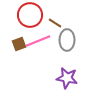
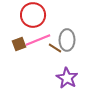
red circle: moved 3 px right
brown line: moved 25 px down
pink line: moved 1 px up
purple star: rotated 20 degrees clockwise
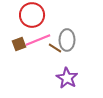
red circle: moved 1 px left
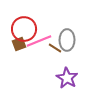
red circle: moved 8 px left, 14 px down
pink line: moved 1 px right, 1 px down
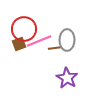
brown line: rotated 40 degrees counterclockwise
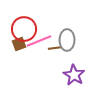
purple star: moved 7 px right, 3 px up
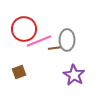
brown square: moved 28 px down
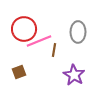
gray ellipse: moved 11 px right, 8 px up
brown line: moved 1 px left, 2 px down; rotated 72 degrees counterclockwise
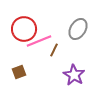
gray ellipse: moved 3 px up; rotated 30 degrees clockwise
brown line: rotated 16 degrees clockwise
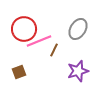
purple star: moved 4 px right, 4 px up; rotated 25 degrees clockwise
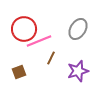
brown line: moved 3 px left, 8 px down
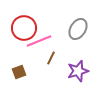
red circle: moved 1 px up
